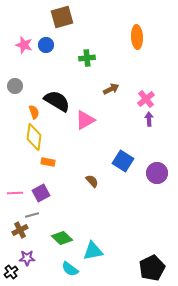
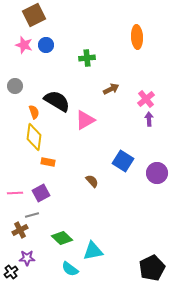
brown square: moved 28 px left, 2 px up; rotated 10 degrees counterclockwise
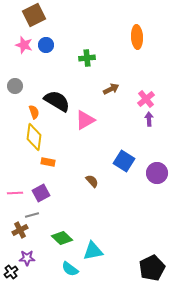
blue square: moved 1 px right
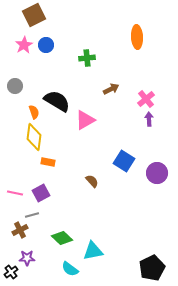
pink star: rotated 24 degrees clockwise
pink line: rotated 14 degrees clockwise
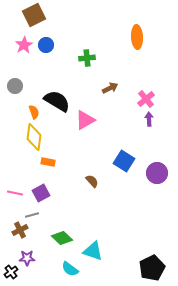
brown arrow: moved 1 px left, 1 px up
cyan triangle: rotated 30 degrees clockwise
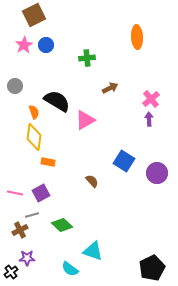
pink cross: moved 5 px right
green diamond: moved 13 px up
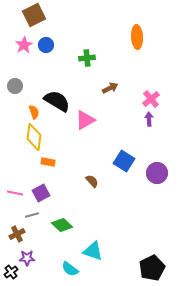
brown cross: moved 3 px left, 4 px down
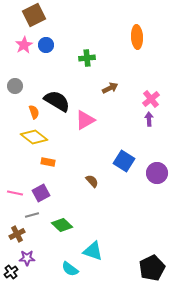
yellow diamond: rotated 60 degrees counterclockwise
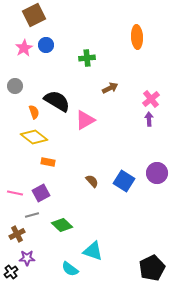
pink star: moved 3 px down
blue square: moved 20 px down
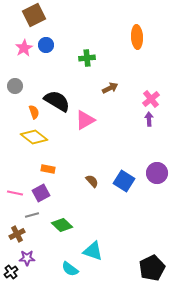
orange rectangle: moved 7 px down
